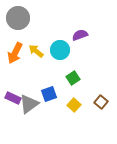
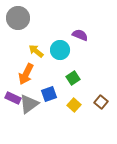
purple semicircle: rotated 42 degrees clockwise
orange arrow: moved 11 px right, 21 px down
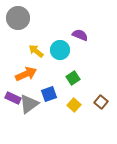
orange arrow: rotated 140 degrees counterclockwise
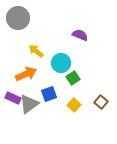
cyan circle: moved 1 px right, 13 px down
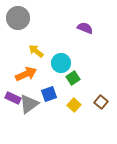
purple semicircle: moved 5 px right, 7 px up
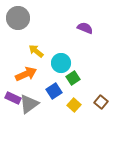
blue square: moved 5 px right, 3 px up; rotated 14 degrees counterclockwise
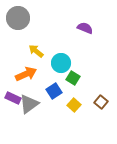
green square: rotated 24 degrees counterclockwise
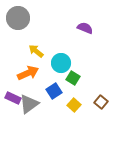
orange arrow: moved 2 px right, 1 px up
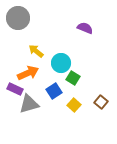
purple rectangle: moved 2 px right, 9 px up
gray triangle: rotated 20 degrees clockwise
